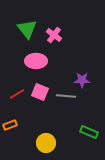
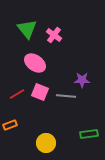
pink ellipse: moved 1 px left, 2 px down; rotated 35 degrees clockwise
green rectangle: moved 2 px down; rotated 30 degrees counterclockwise
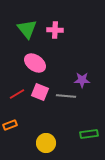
pink cross: moved 1 px right, 5 px up; rotated 35 degrees counterclockwise
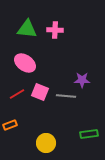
green triangle: rotated 45 degrees counterclockwise
pink ellipse: moved 10 px left
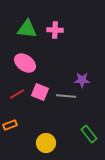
green rectangle: rotated 60 degrees clockwise
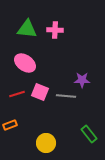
red line: rotated 14 degrees clockwise
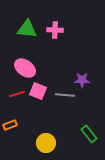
pink ellipse: moved 5 px down
pink square: moved 2 px left, 1 px up
gray line: moved 1 px left, 1 px up
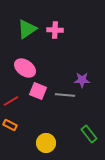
green triangle: rotated 40 degrees counterclockwise
red line: moved 6 px left, 7 px down; rotated 14 degrees counterclockwise
orange rectangle: rotated 48 degrees clockwise
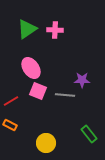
pink ellipse: moved 6 px right; rotated 20 degrees clockwise
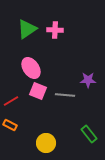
purple star: moved 6 px right
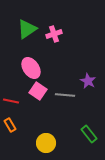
pink cross: moved 1 px left, 4 px down; rotated 21 degrees counterclockwise
purple star: moved 1 px down; rotated 28 degrees clockwise
pink square: rotated 12 degrees clockwise
red line: rotated 42 degrees clockwise
orange rectangle: rotated 32 degrees clockwise
